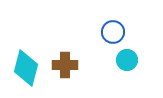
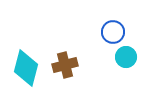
cyan circle: moved 1 px left, 3 px up
brown cross: rotated 15 degrees counterclockwise
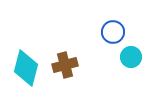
cyan circle: moved 5 px right
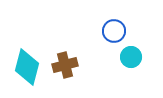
blue circle: moved 1 px right, 1 px up
cyan diamond: moved 1 px right, 1 px up
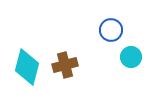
blue circle: moved 3 px left, 1 px up
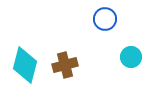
blue circle: moved 6 px left, 11 px up
cyan diamond: moved 2 px left, 2 px up
